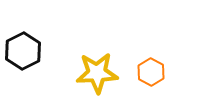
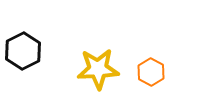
yellow star: moved 1 px right, 4 px up
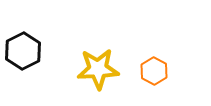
orange hexagon: moved 3 px right, 1 px up
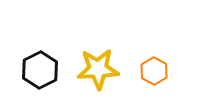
black hexagon: moved 17 px right, 19 px down
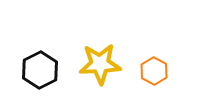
yellow star: moved 2 px right, 5 px up
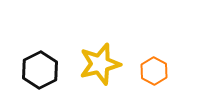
yellow star: rotated 12 degrees counterclockwise
